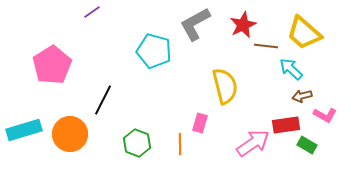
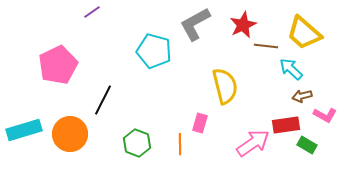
pink pentagon: moved 6 px right; rotated 6 degrees clockwise
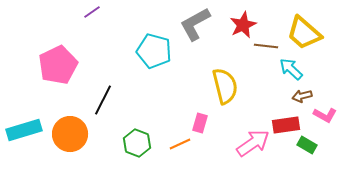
orange line: rotated 65 degrees clockwise
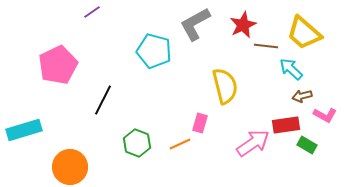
orange circle: moved 33 px down
